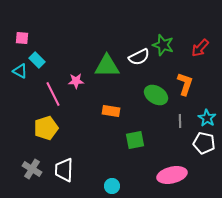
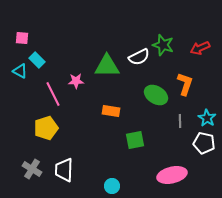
red arrow: rotated 24 degrees clockwise
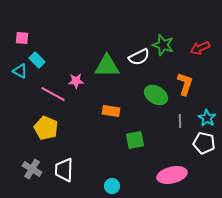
pink line: rotated 35 degrees counterclockwise
yellow pentagon: rotated 30 degrees counterclockwise
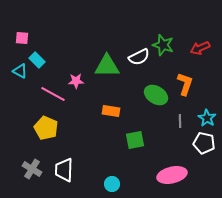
cyan circle: moved 2 px up
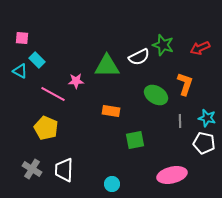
cyan star: rotated 18 degrees counterclockwise
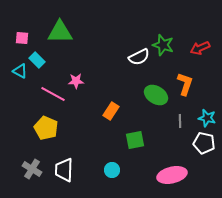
green triangle: moved 47 px left, 34 px up
orange rectangle: rotated 66 degrees counterclockwise
cyan circle: moved 14 px up
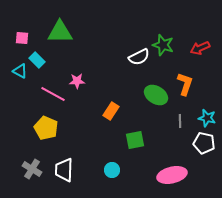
pink star: moved 1 px right
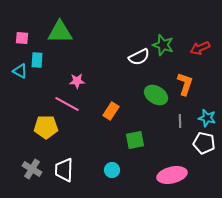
cyan rectangle: rotated 49 degrees clockwise
pink line: moved 14 px right, 10 px down
yellow pentagon: moved 1 px up; rotated 25 degrees counterclockwise
